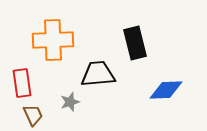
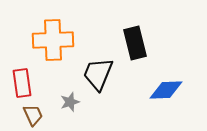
black trapezoid: rotated 63 degrees counterclockwise
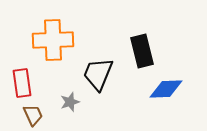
black rectangle: moved 7 px right, 8 px down
blue diamond: moved 1 px up
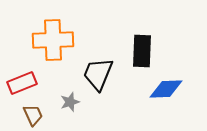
black rectangle: rotated 16 degrees clockwise
red rectangle: rotated 76 degrees clockwise
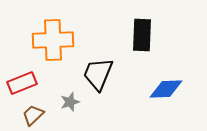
black rectangle: moved 16 px up
brown trapezoid: rotated 110 degrees counterclockwise
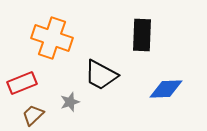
orange cross: moved 1 px left, 2 px up; rotated 21 degrees clockwise
black trapezoid: moved 3 px right, 1 px down; rotated 84 degrees counterclockwise
